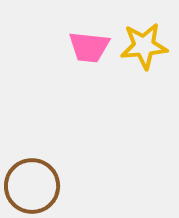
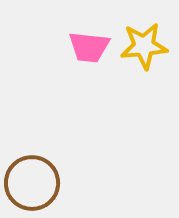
brown circle: moved 3 px up
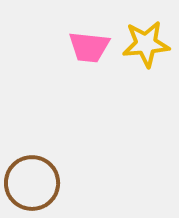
yellow star: moved 2 px right, 2 px up
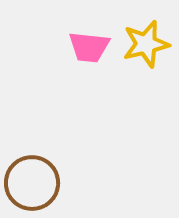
yellow star: rotated 9 degrees counterclockwise
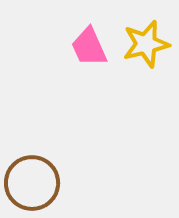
pink trapezoid: rotated 60 degrees clockwise
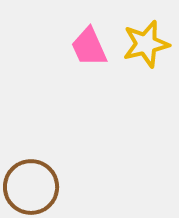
brown circle: moved 1 px left, 4 px down
